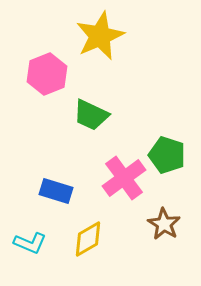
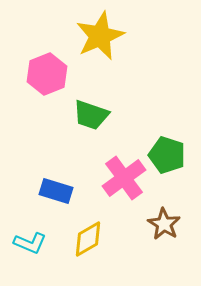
green trapezoid: rotated 6 degrees counterclockwise
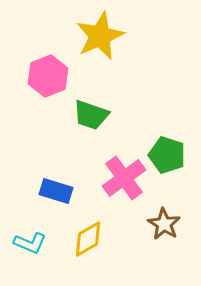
pink hexagon: moved 1 px right, 2 px down
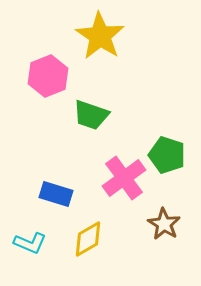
yellow star: rotated 15 degrees counterclockwise
blue rectangle: moved 3 px down
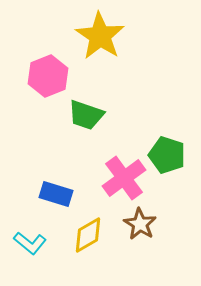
green trapezoid: moved 5 px left
brown star: moved 24 px left
yellow diamond: moved 4 px up
cyan L-shape: rotated 16 degrees clockwise
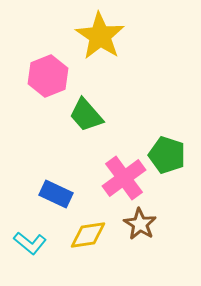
green trapezoid: rotated 30 degrees clockwise
blue rectangle: rotated 8 degrees clockwise
yellow diamond: rotated 21 degrees clockwise
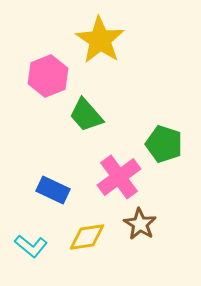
yellow star: moved 4 px down
green pentagon: moved 3 px left, 11 px up
pink cross: moved 5 px left, 1 px up
blue rectangle: moved 3 px left, 4 px up
yellow diamond: moved 1 px left, 2 px down
cyan L-shape: moved 1 px right, 3 px down
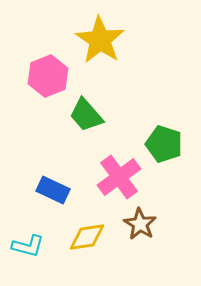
cyan L-shape: moved 3 px left; rotated 24 degrees counterclockwise
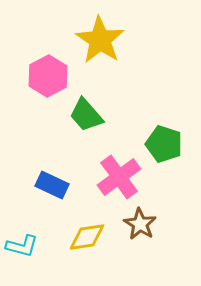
pink hexagon: rotated 6 degrees counterclockwise
blue rectangle: moved 1 px left, 5 px up
cyan L-shape: moved 6 px left
